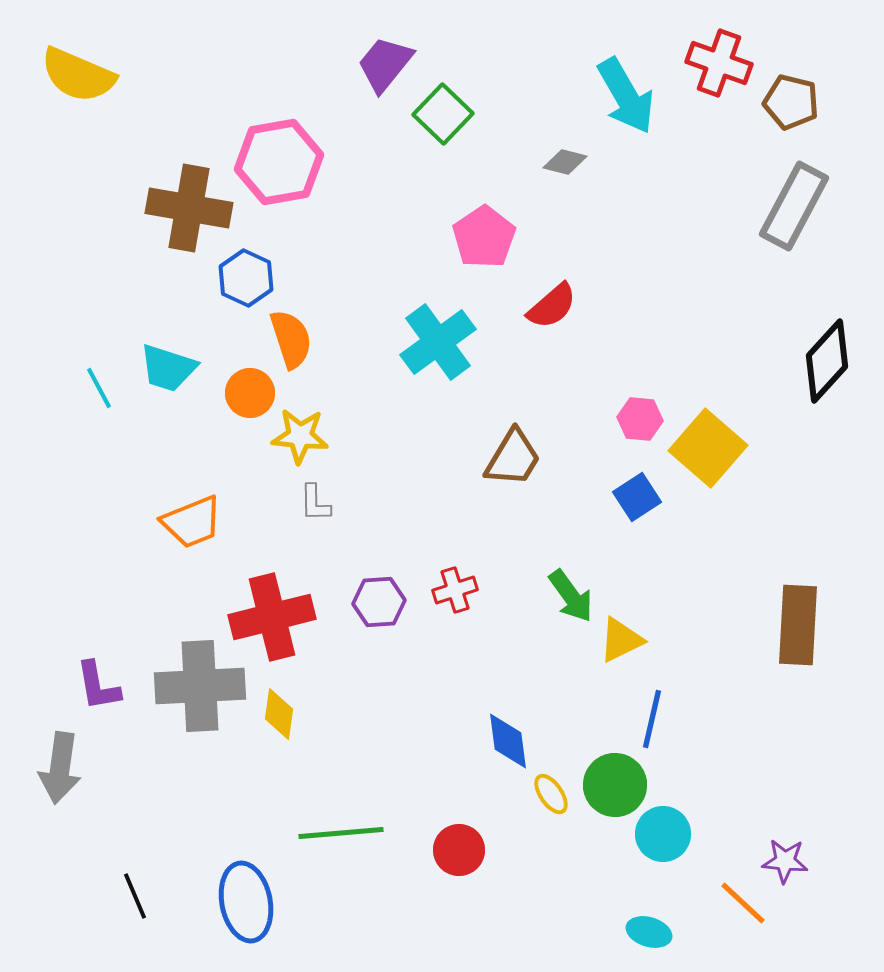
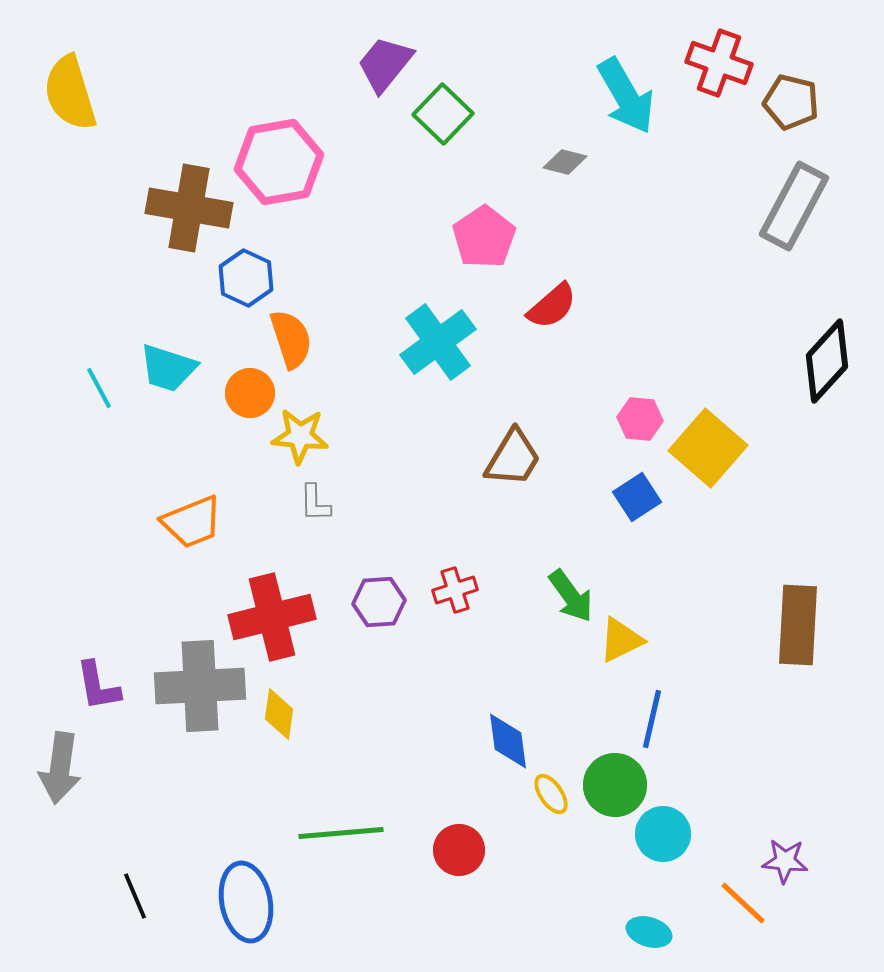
yellow semicircle at (78, 75): moved 8 px left, 18 px down; rotated 50 degrees clockwise
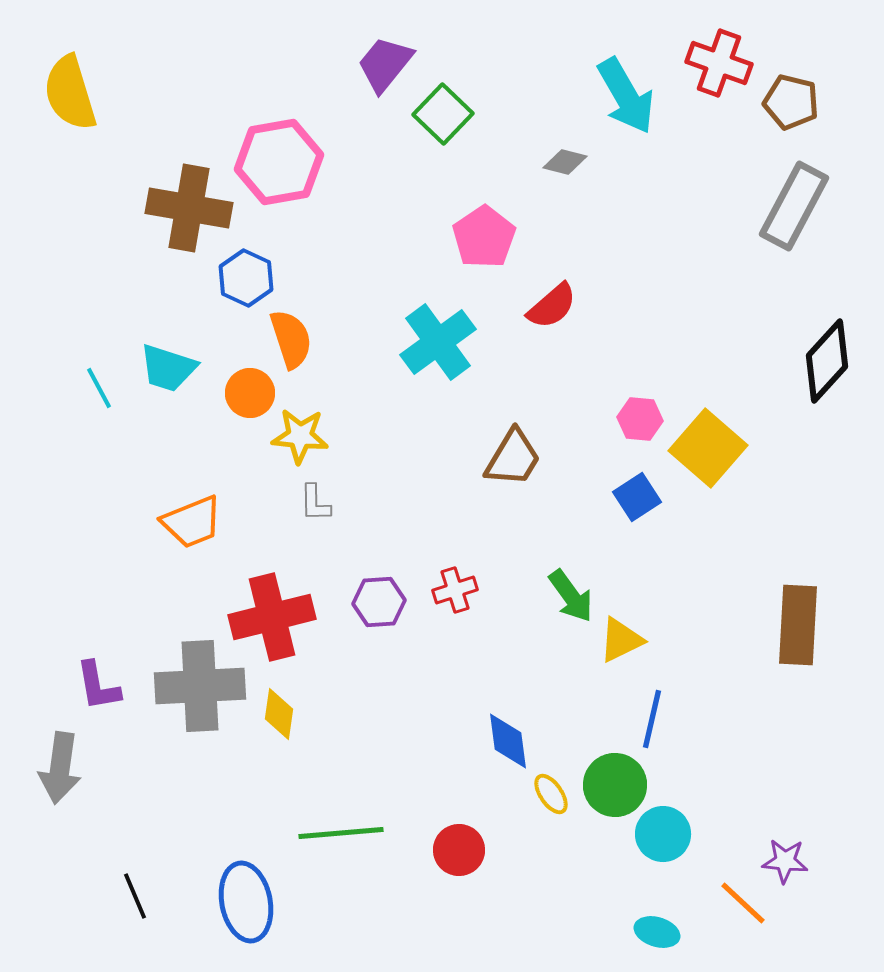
cyan ellipse at (649, 932): moved 8 px right
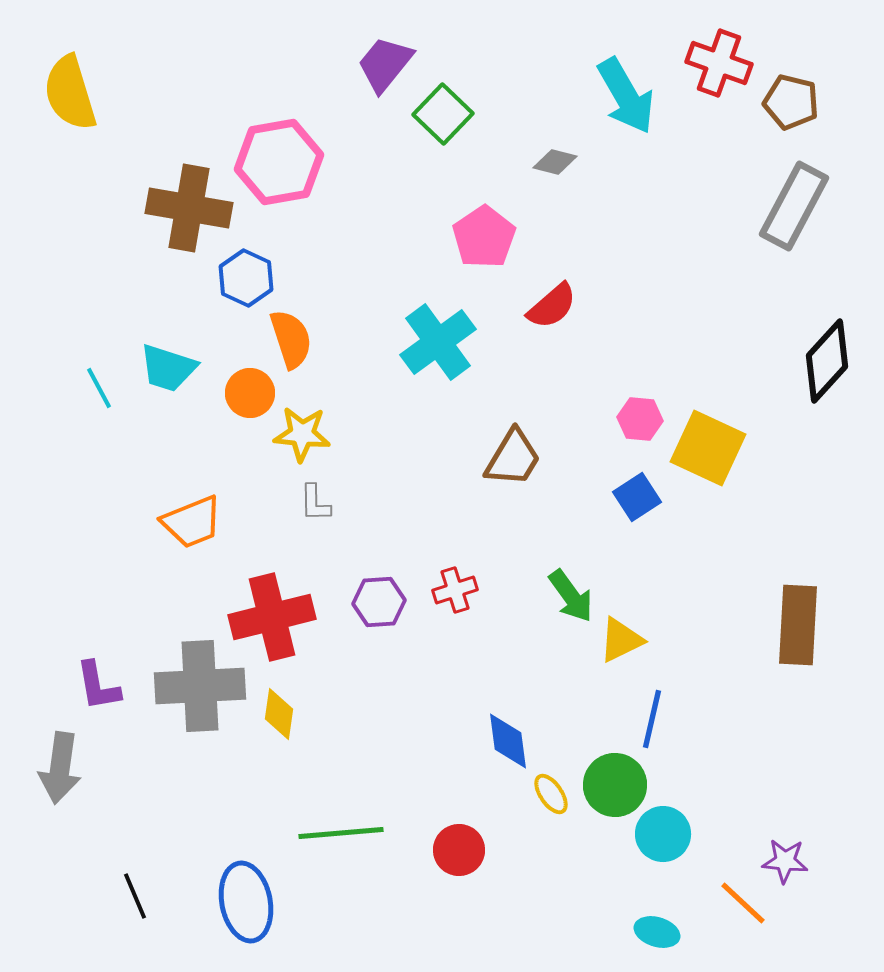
gray diamond at (565, 162): moved 10 px left
yellow star at (300, 436): moved 2 px right, 2 px up
yellow square at (708, 448): rotated 16 degrees counterclockwise
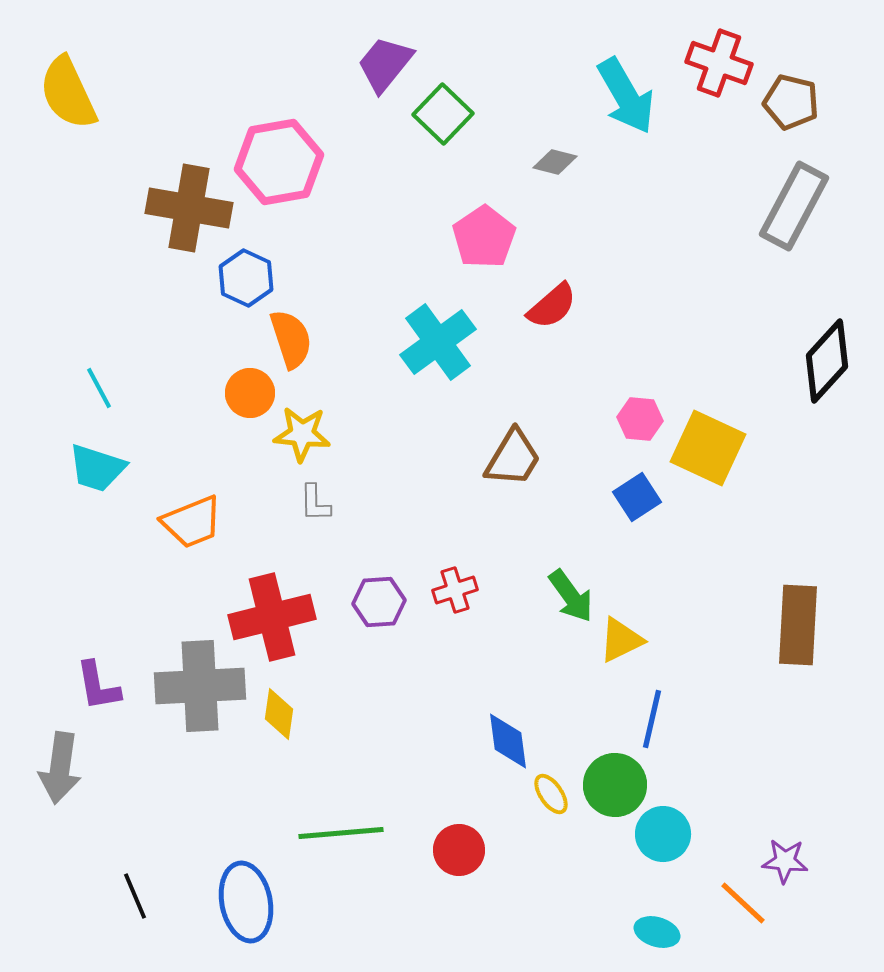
yellow semicircle at (70, 93): moved 2 px left; rotated 8 degrees counterclockwise
cyan trapezoid at (168, 368): moved 71 px left, 100 px down
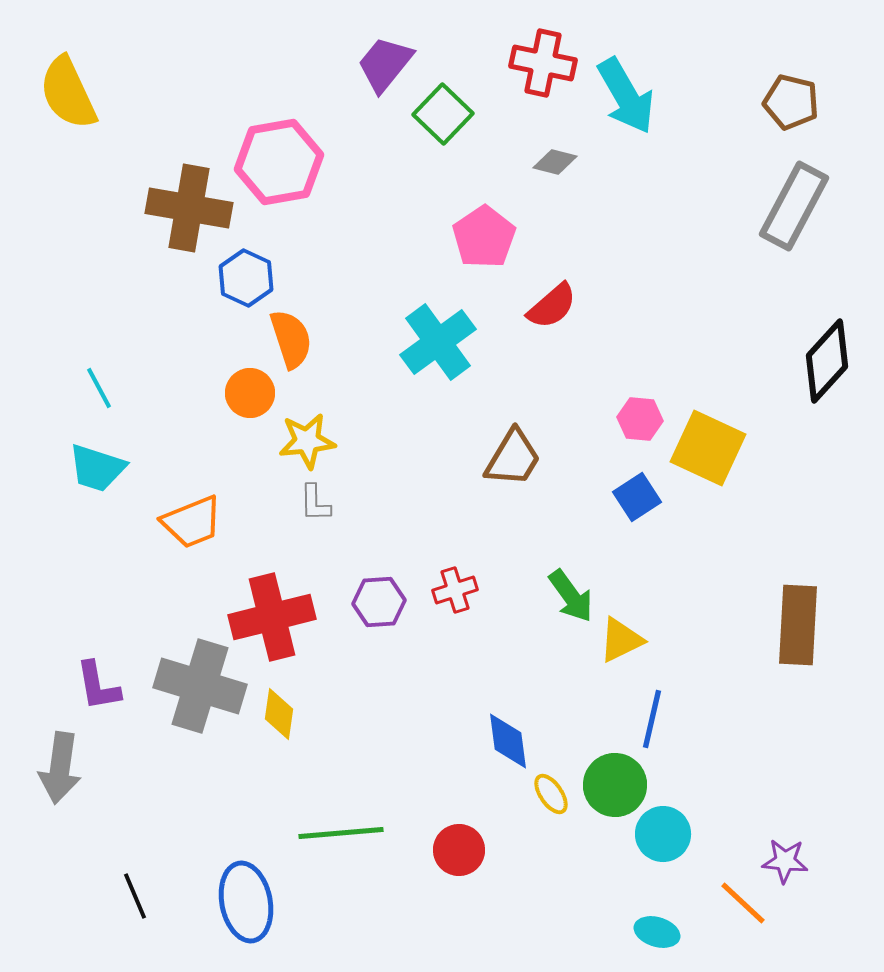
red cross at (719, 63): moved 176 px left; rotated 8 degrees counterclockwise
yellow star at (302, 434): moved 5 px right, 7 px down; rotated 12 degrees counterclockwise
gray cross at (200, 686): rotated 20 degrees clockwise
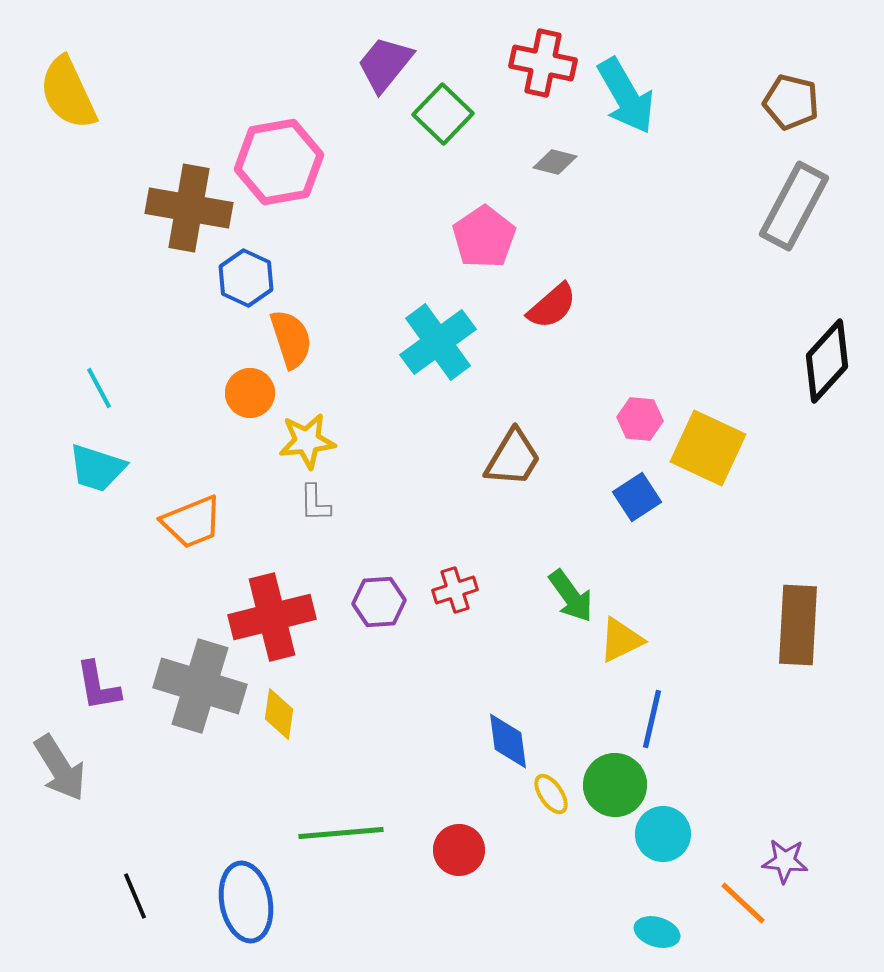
gray arrow at (60, 768): rotated 40 degrees counterclockwise
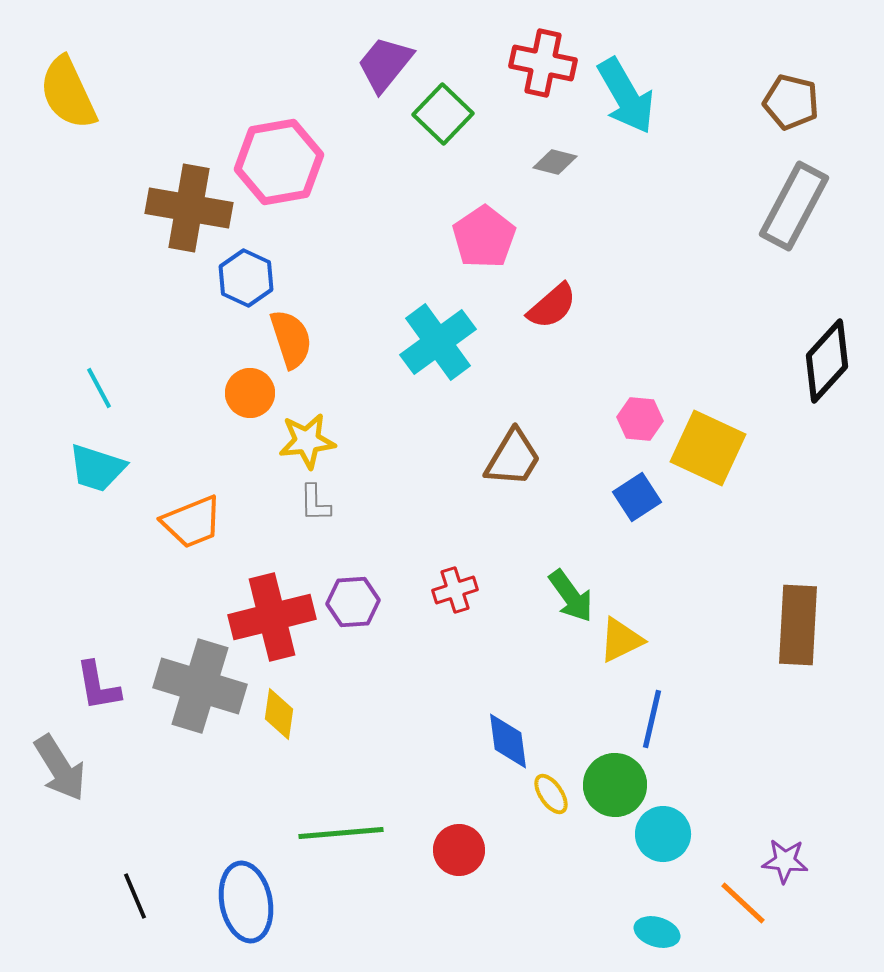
purple hexagon at (379, 602): moved 26 px left
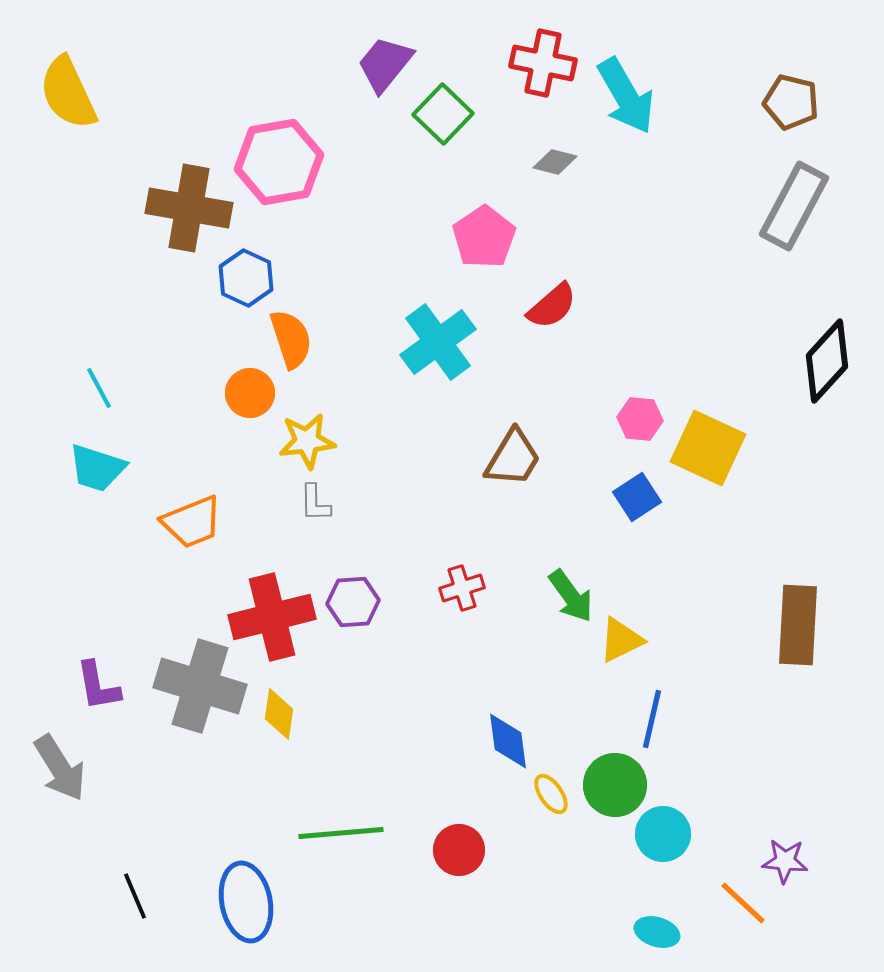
red cross at (455, 590): moved 7 px right, 2 px up
